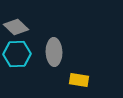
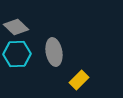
gray ellipse: rotated 8 degrees counterclockwise
yellow rectangle: rotated 54 degrees counterclockwise
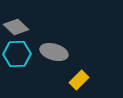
gray ellipse: rotated 64 degrees counterclockwise
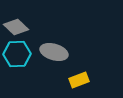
yellow rectangle: rotated 24 degrees clockwise
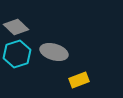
cyan hexagon: rotated 16 degrees counterclockwise
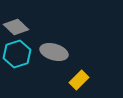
yellow rectangle: rotated 24 degrees counterclockwise
